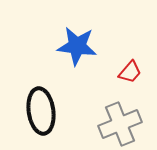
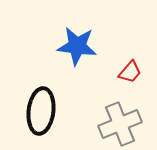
black ellipse: rotated 15 degrees clockwise
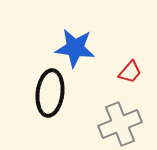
blue star: moved 2 px left, 2 px down
black ellipse: moved 9 px right, 18 px up
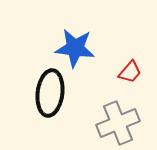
gray cross: moved 2 px left, 1 px up
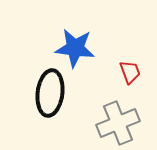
red trapezoid: rotated 60 degrees counterclockwise
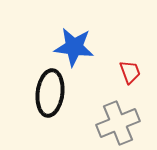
blue star: moved 1 px left, 1 px up
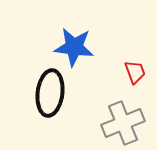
red trapezoid: moved 5 px right
gray cross: moved 5 px right
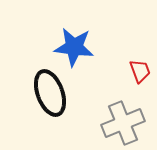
red trapezoid: moved 5 px right, 1 px up
black ellipse: rotated 27 degrees counterclockwise
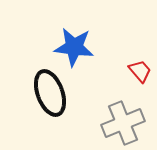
red trapezoid: rotated 20 degrees counterclockwise
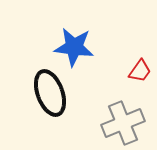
red trapezoid: rotated 75 degrees clockwise
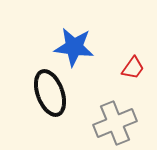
red trapezoid: moved 7 px left, 3 px up
gray cross: moved 8 px left
